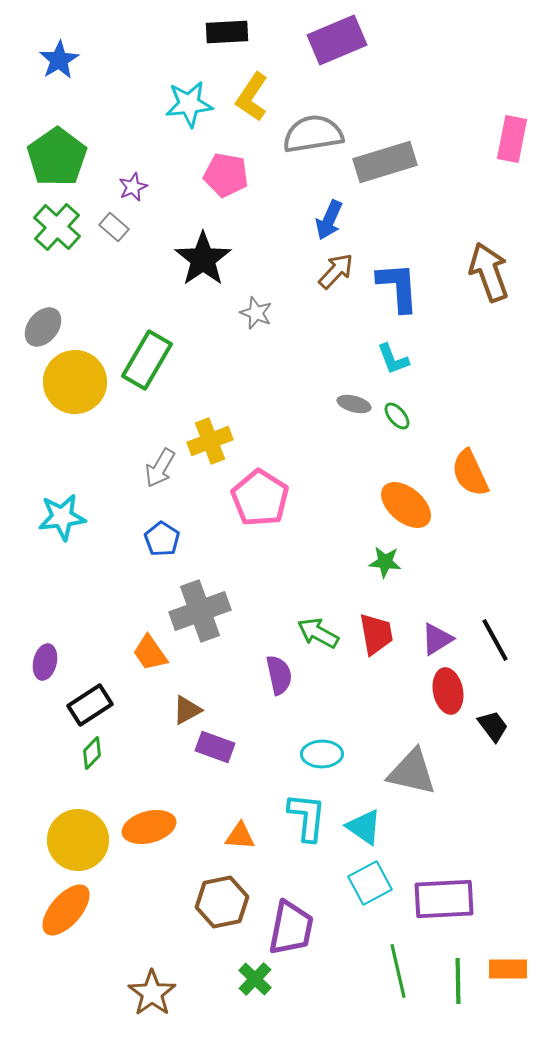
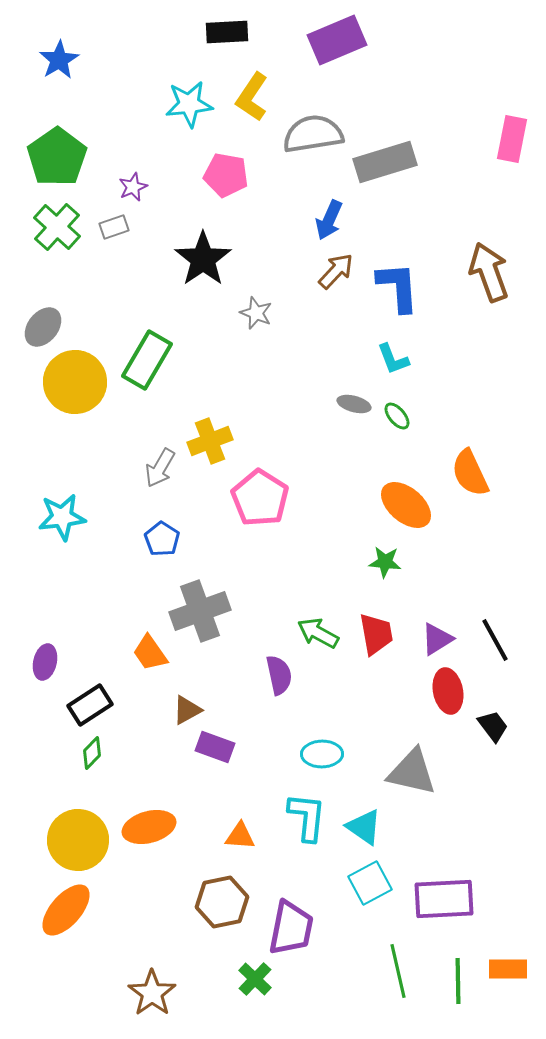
gray rectangle at (114, 227): rotated 60 degrees counterclockwise
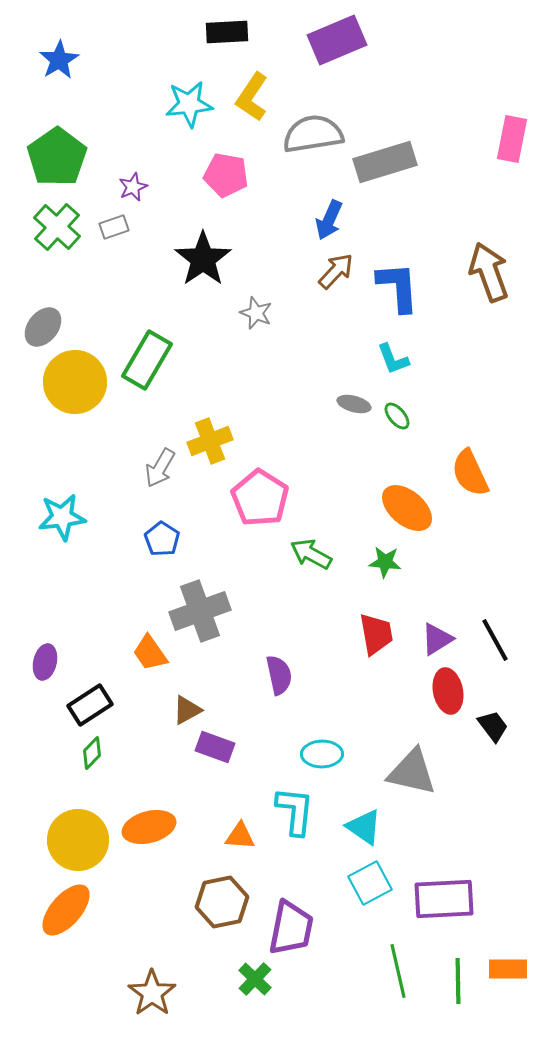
orange ellipse at (406, 505): moved 1 px right, 3 px down
green arrow at (318, 633): moved 7 px left, 79 px up
cyan L-shape at (307, 817): moved 12 px left, 6 px up
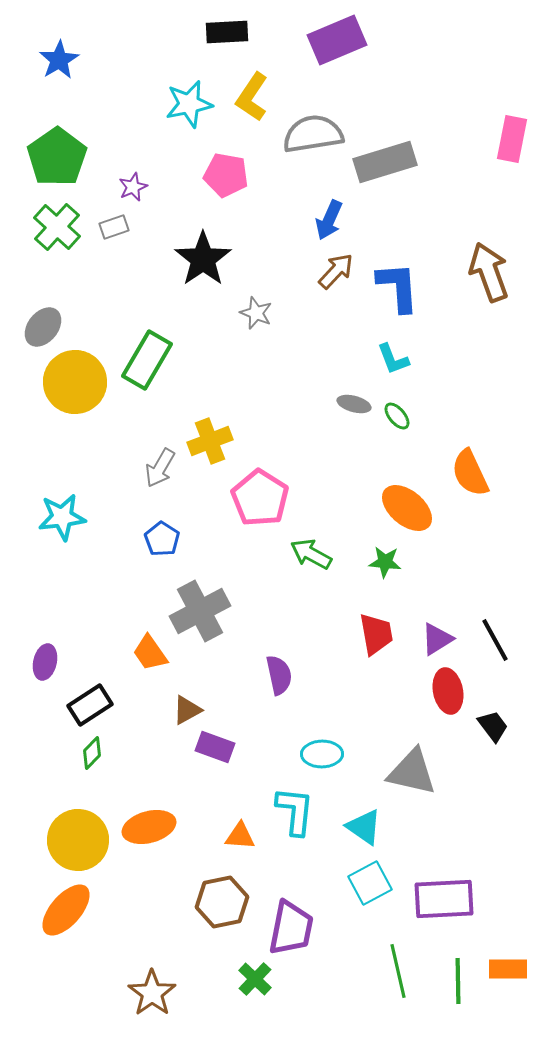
cyan star at (189, 104): rotated 6 degrees counterclockwise
gray cross at (200, 611): rotated 8 degrees counterclockwise
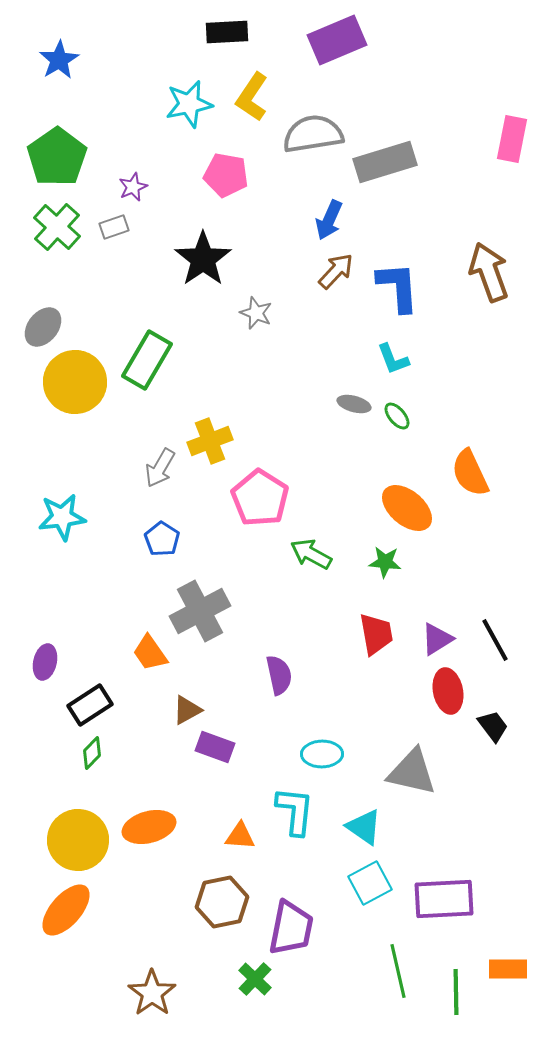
green line at (458, 981): moved 2 px left, 11 px down
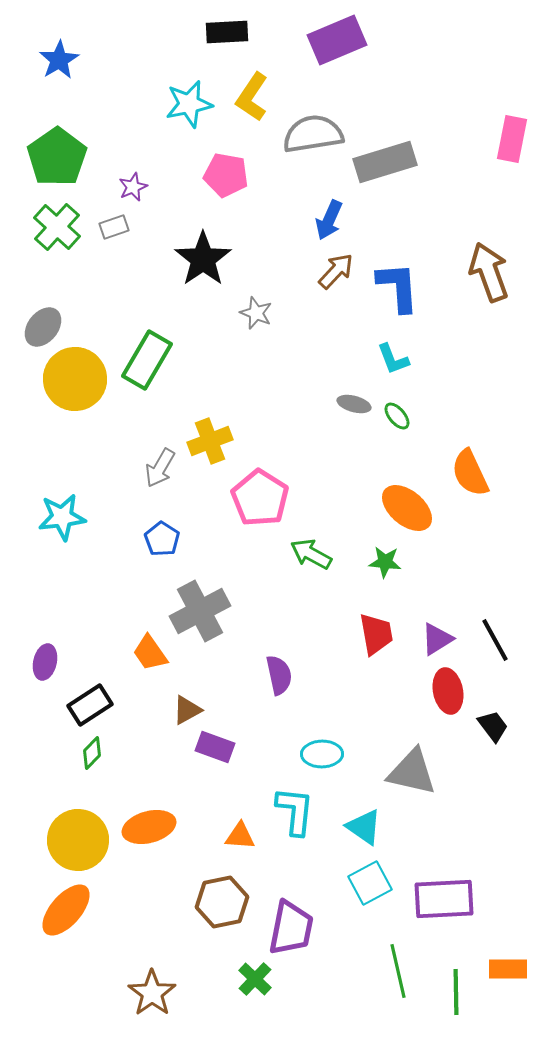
yellow circle at (75, 382): moved 3 px up
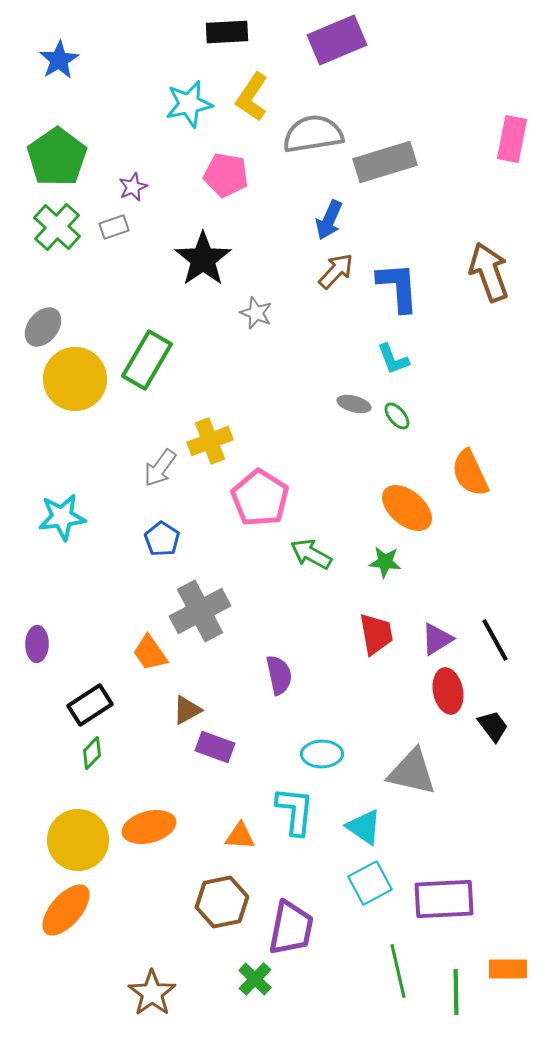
gray arrow at (160, 468): rotated 6 degrees clockwise
purple ellipse at (45, 662): moved 8 px left, 18 px up; rotated 12 degrees counterclockwise
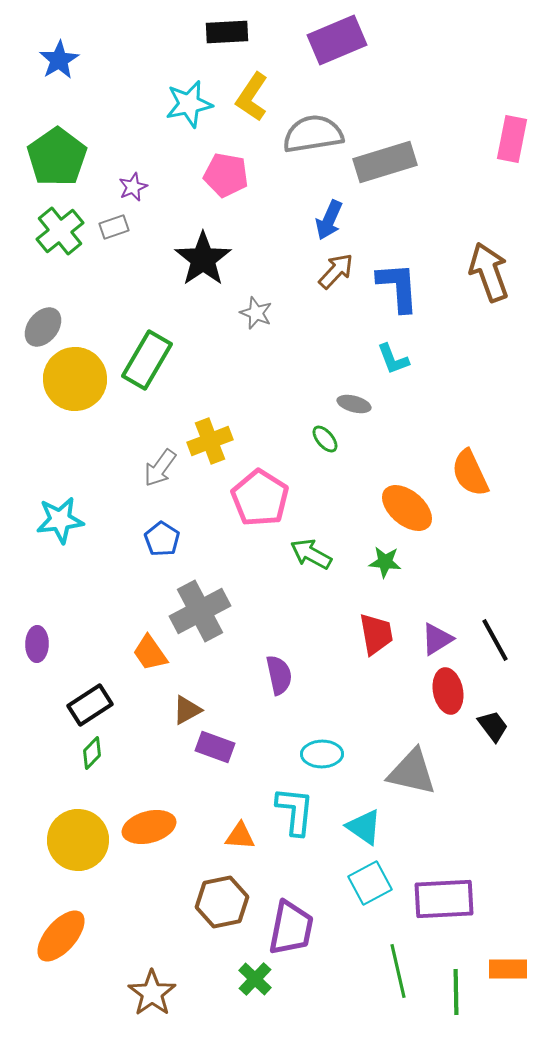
green cross at (57, 227): moved 3 px right, 4 px down; rotated 9 degrees clockwise
green ellipse at (397, 416): moved 72 px left, 23 px down
cyan star at (62, 517): moved 2 px left, 3 px down
orange ellipse at (66, 910): moved 5 px left, 26 px down
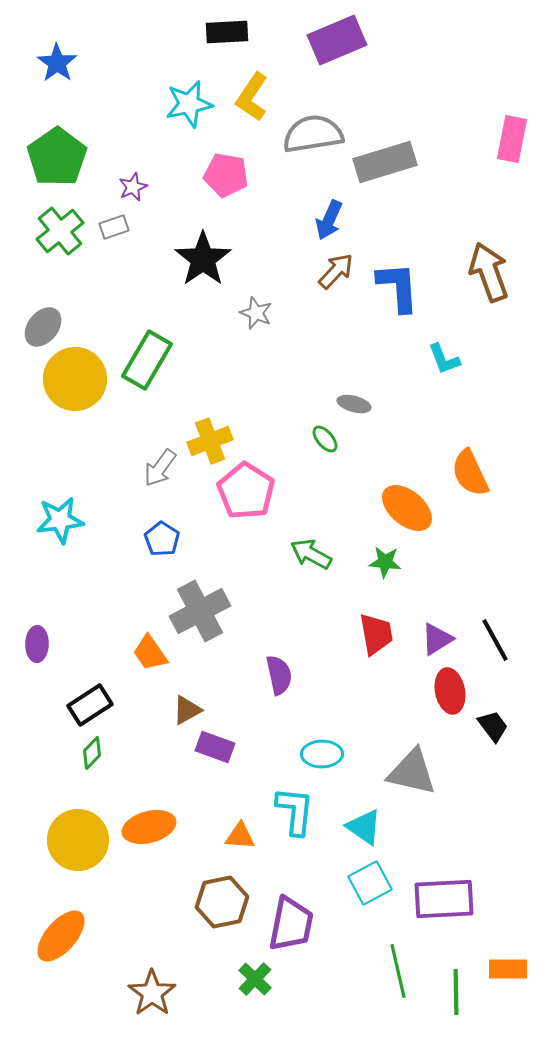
blue star at (59, 60): moved 2 px left, 3 px down; rotated 6 degrees counterclockwise
cyan L-shape at (393, 359): moved 51 px right
pink pentagon at (260, 498): moved 14 px left, 7 px up
red ellipse at (448, 691): moved 2 px right
purple trapezoid at (291, 928): moved 4 px up
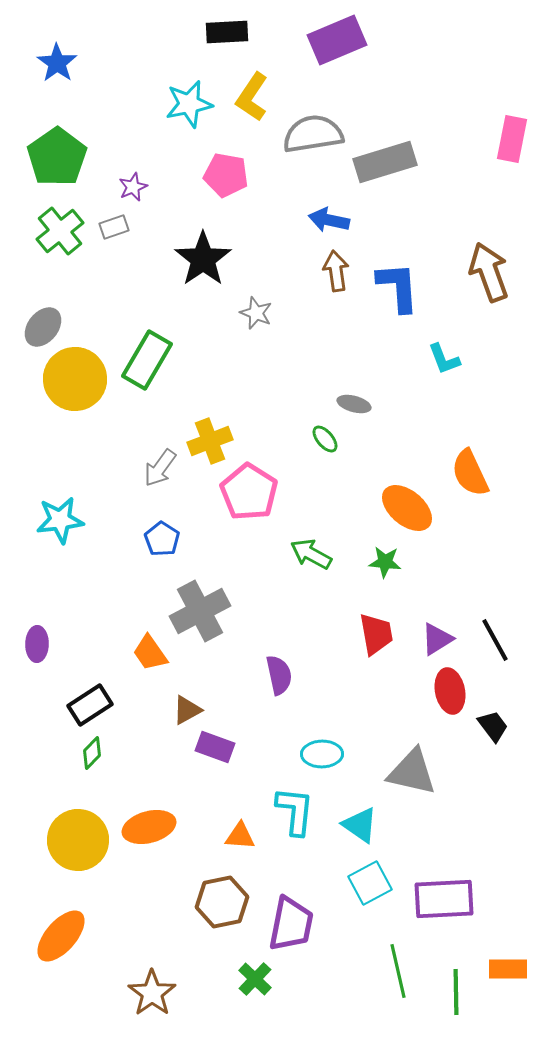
blue arrow at (329, 220): rotated 78 degrees clockwise
brown arrow at (336, 271): rotated 51 degrees counterclockwise
pink pentagon at (246, 491): moved 3 px right, 1 px down
cyan triangle at (364, 827): moved 4 px left, 2 px up
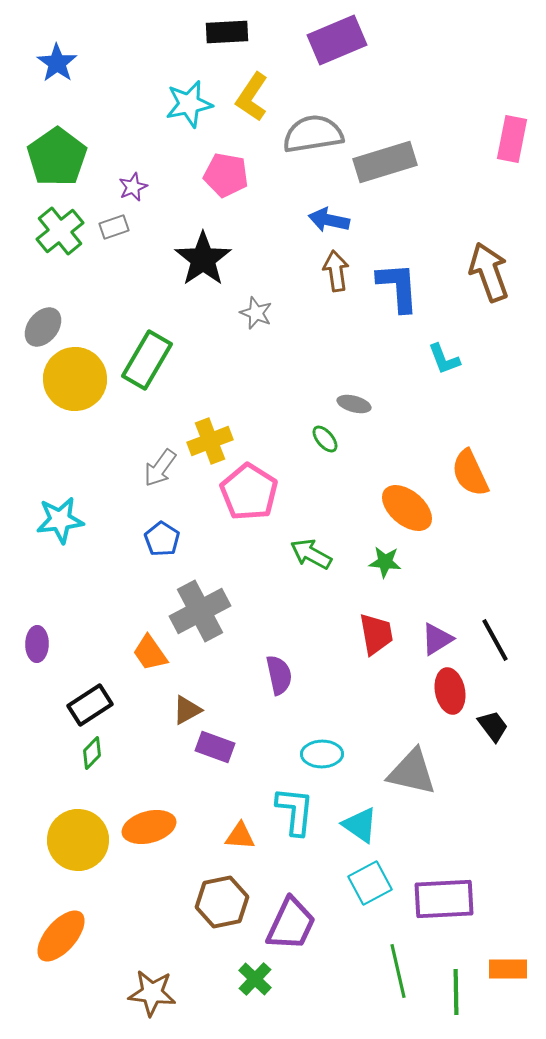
purple trapezoid at (291, 924): rotated 14 degrees clockwise
brown star at (152, 993): rotated 30 degrees counterclockwise
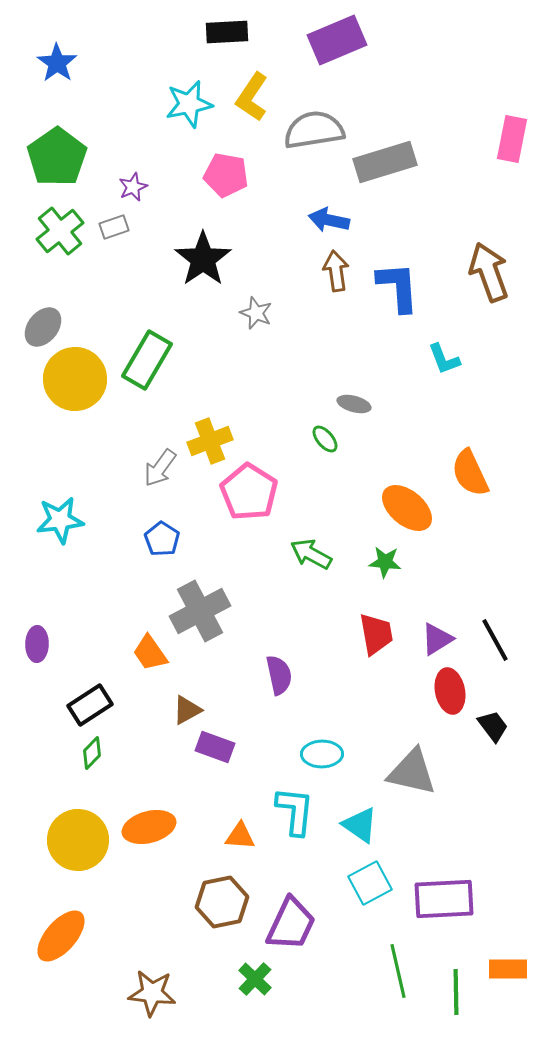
gray semicircle at (313, 134): moved 1 px right, 4 px up
